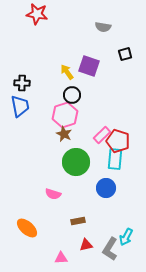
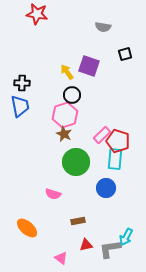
gray L-shape: rotated 50 degrees clockwise
pink triangle: rotated 40 degrees clockwise
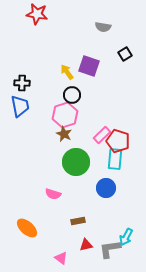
black square: rotated 16 degrees counterclockwise
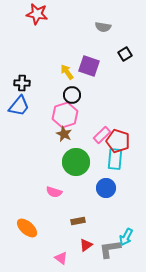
blue trapezoid: moved 1 px left; rotated 50 degrees clockwise
pink semicircle: moved 1 px right, 2 px up
red triangle: rotated 24 degrees counterclockwise
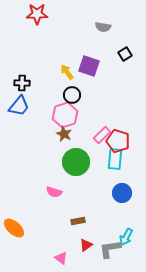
red star: rotated 10 degrees counterclockwise
blue circle: moved 16 px right, 5 px down
orange ellipse: moved 13 px left
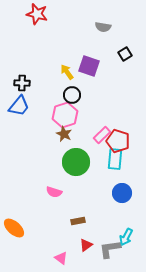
red star: rotated 15 degrees clockwise
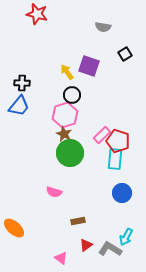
green circle: moved 6 px left, 9 px up
gray L-shape: rotated 40 degrees clockwise
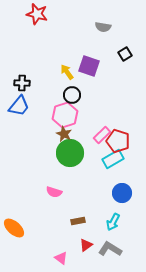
cyan rectangle: moved 2 px left; rotated 55 degrees clockwise
cyan arrow: moved 13 px left, 15 px up
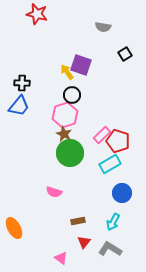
purple square: moved 8 px left, 1 px up
cyan rectangle: moved 3 px left, 5 px down
orange ellipse: rotated 20 degrees clockwise
red triangle: moved 2 px left, 3 px up; rotated 16 degrees counterclockwise
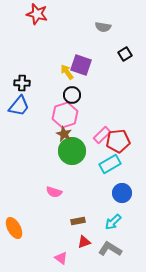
red pentagon: rotated 25 degrees counterclockwise
green circle: moved 2 px right, 2 px up
cyan arrow: rotated 18 degrees clockwise
red triangle: rotated 32 degrees clockwise
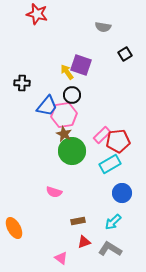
blue trapezoid: moved 28 px right
pink hexagon: moved 1 px left; rotated 10 degrees clockwise
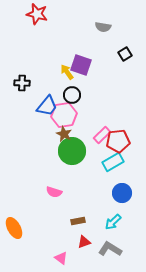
cyan rectangle: moved 3 px right, 2 px up
